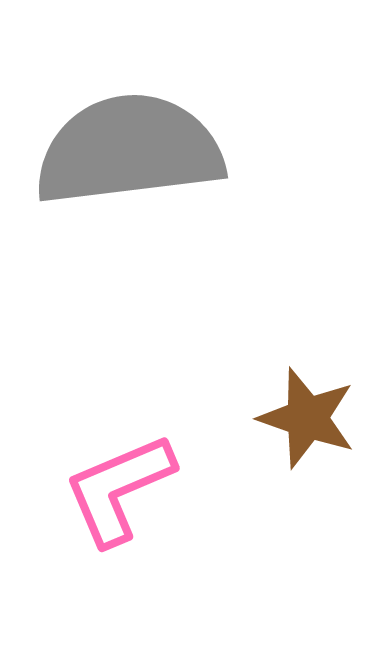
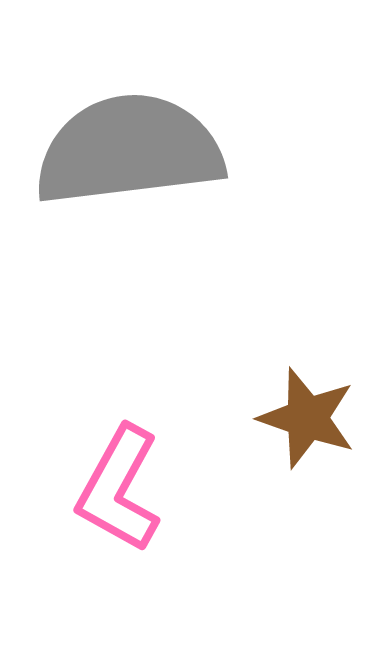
pink L-shape: rotated 38 degrees counterclockwise
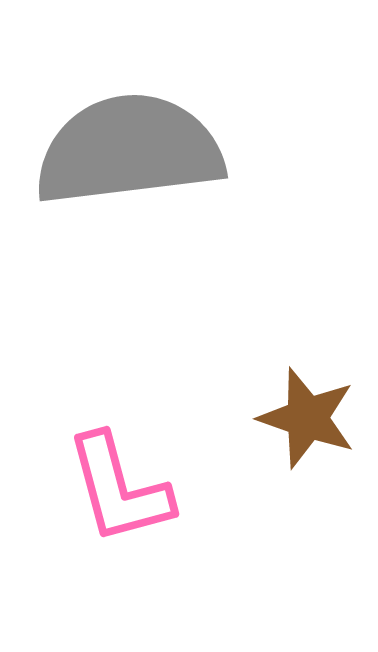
pink L-shape: rotated 44 degrees counterclockwise
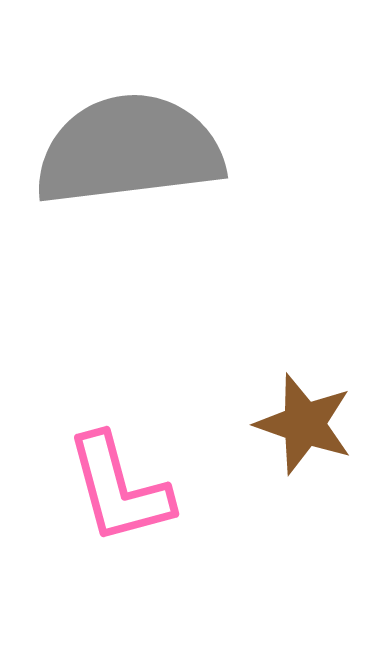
brown star: moved 3 px left, 6 px down
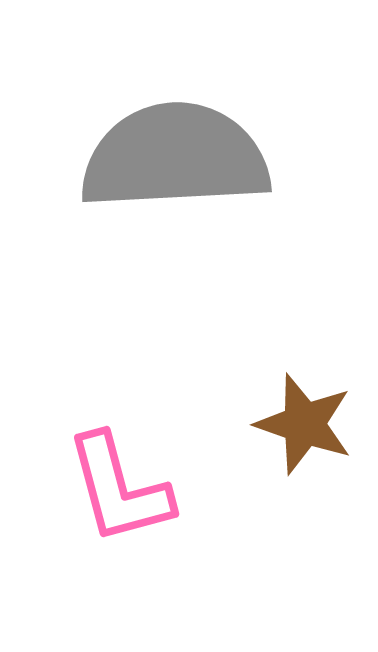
gray semicircle: moved 46 px right, 7 px down; rotated 4 degrees clockwise
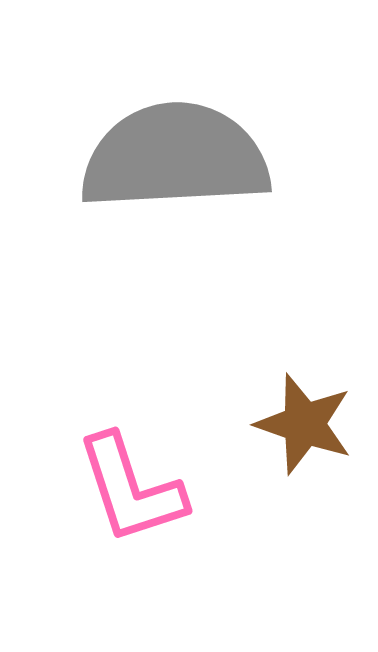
pink L-shape: moved 12 px right; rotated 3 degrees counterclockwise
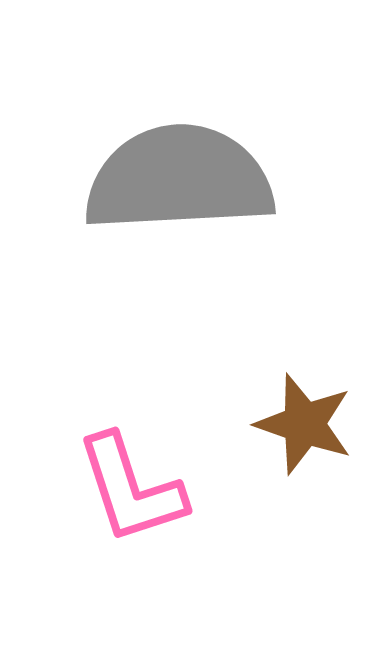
gray semicircle: moved 4 px right, 22 px down
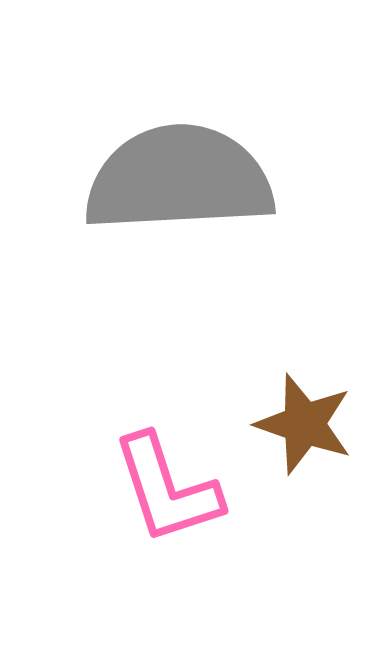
pink L-shape: moved 36 px right
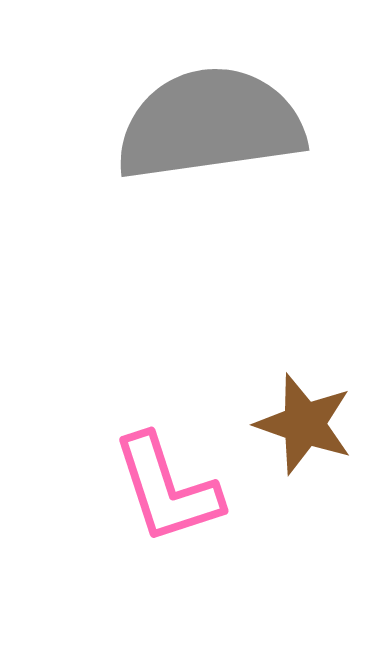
gray semicircle: moved 31 px right, 55 px up; rotated 5 degrees counterclockwise
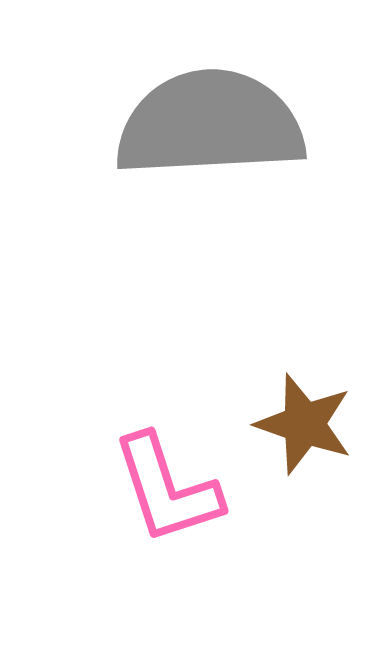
gray semicircle: rotated 5 degrees clockwise
